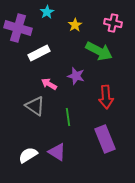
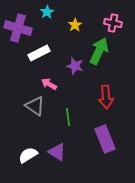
green arrow: rotated 92 degrees counterclockwise
purple star: moved 1 px left, 10 px up
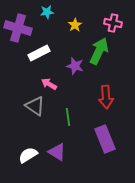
cyan star: rotated 24 degrees clockwise
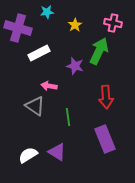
pink arrow: moved 2 px down; rotated 21 degrees counterclockwise
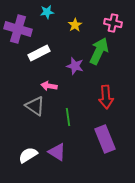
purple cross: moved 1 px down
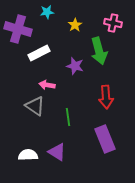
green arrow: rotated 140 degrees clockwise
pink arrow: moved 2 px left, 1 px up
white semicircle: rotated 30 degrees clockwise
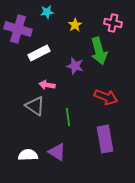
red arrow: rotated 65 degrees counterclockwise
purple rectangle: rotated 12 degrees clockwise
